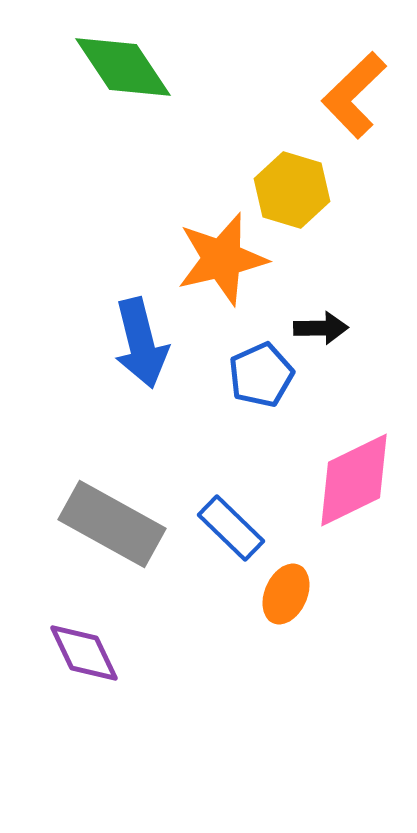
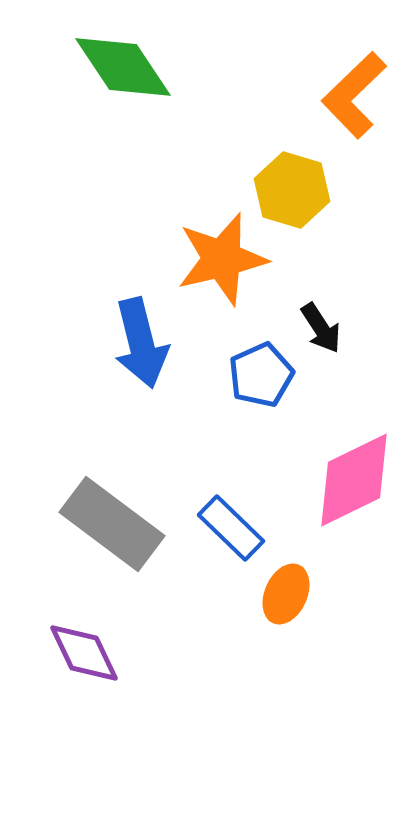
black arrow: rotated 58 degrees clockwise
gray rectangle: rotated 8 degrees clockwise
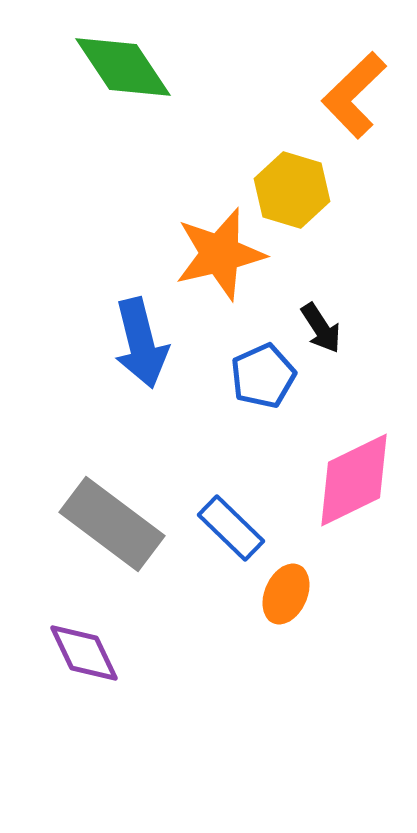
orange star: moved 2 px left, 5 px up
blue pentagon: moved 2 px right, 1 px down
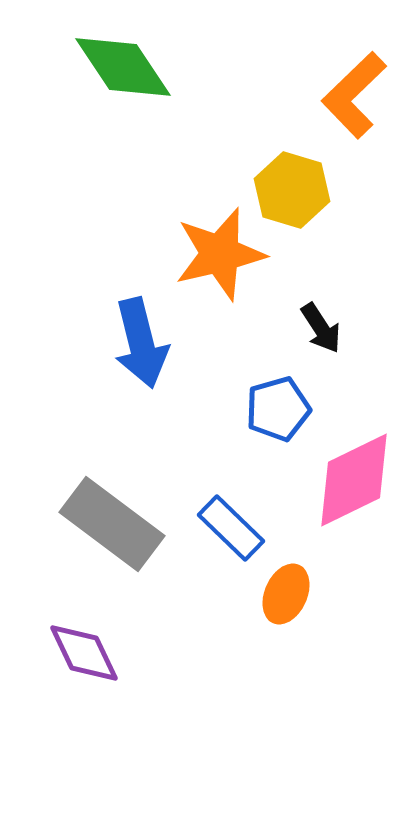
blue pentagon: moved 15 px right, 33 px down; rotated 8 degrees clockwise
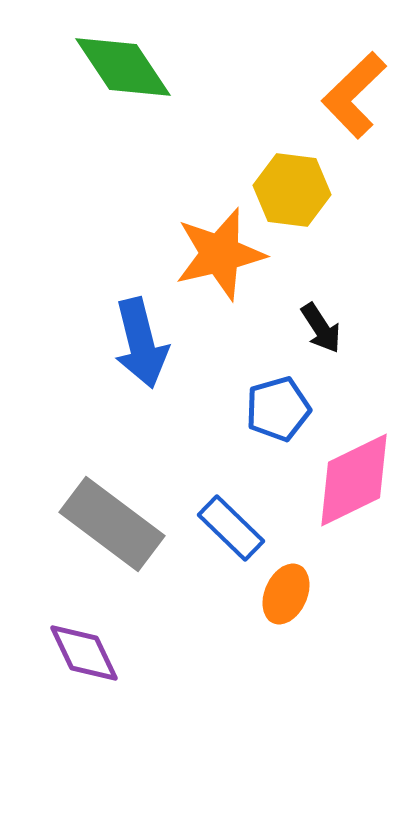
yellow hexagon: rotated 10 degrees counterclockwise
